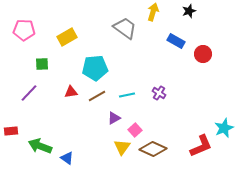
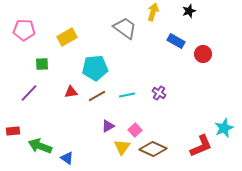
purple triangle: moved 6 px left, 8 px down
red rectangle: moved 2 px right
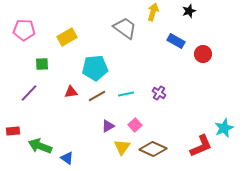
cyan line: moved 1 px left, 1 px up
pink square: moved 5 px up
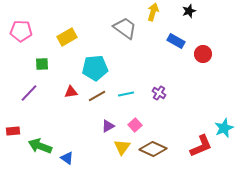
pink pentagon: moved 3 px left, 1 px down
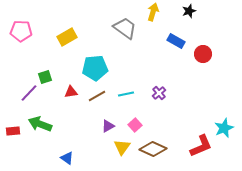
green square: moved 3 px right, 13 px down; rotated 16 degrees counterclockwise
purple cross: rotated 16 degrees clockwise
green arrow: moved 22 px up
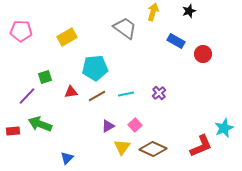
purple line: moved 2 px left, 3 px down
blue triangle: rotated 40 degrees clockwise
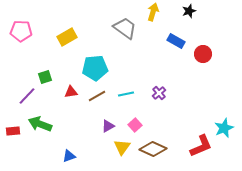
blue triangle: moved 2 px right, 2 px up; rotated 24 degrees clockwise
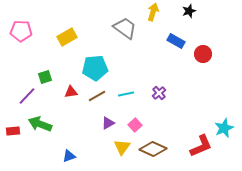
purple triangle: moved 3 px up
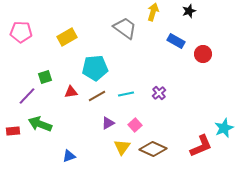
pink pentagon: moved 1 px down
